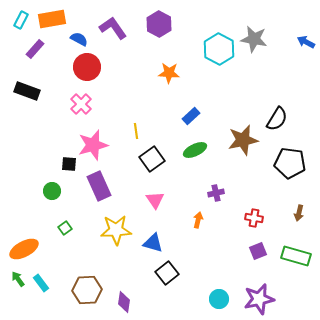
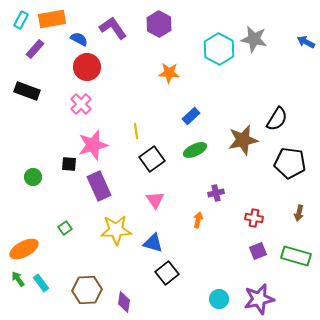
green circle at (52, 191): moved 19 px left, 14 px up
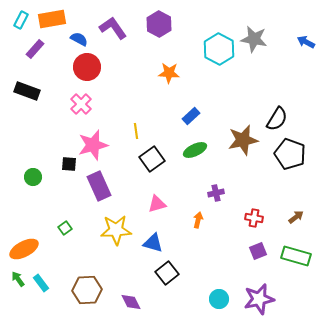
black pentagon at (290, 163): moved 9 px up; rotated 12 degrees clockwise
pink triangle at (155, 200): moved 2 px right, 4 px down; rotated 48 degrees clockwise
brown arrow at (299, 213): moved 3 px left, 4 px down; rotated 140 degrees counterclockwise
purple diamond at (124, 302): moved 7 px right; rotated 35 degrees counterclockwise
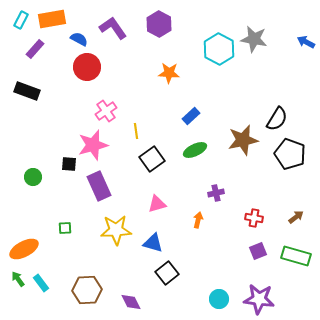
pink cross at (81, 104): moved 25 px right, 7 px down; rotated 10 degrees clockwise
green square at (65, 228): rotated 32 degrees clockwise
purple star at (259, 299): rotated 20 degrees clockwise
